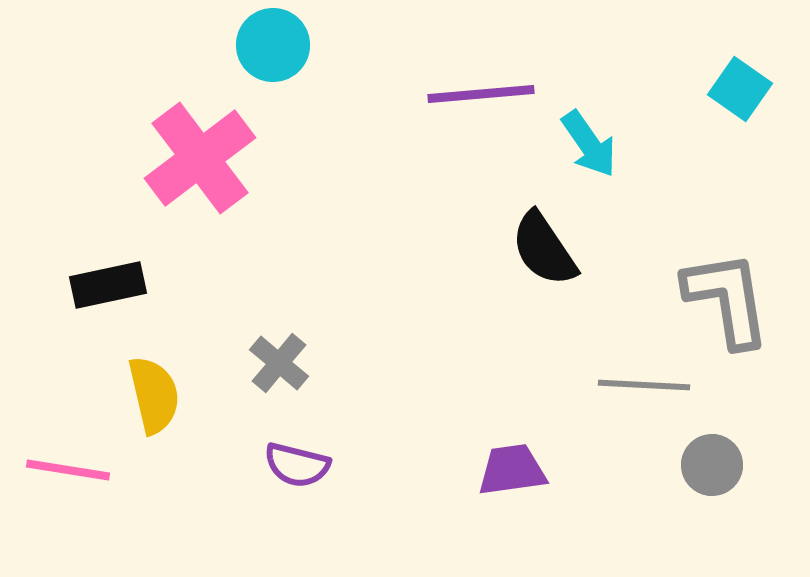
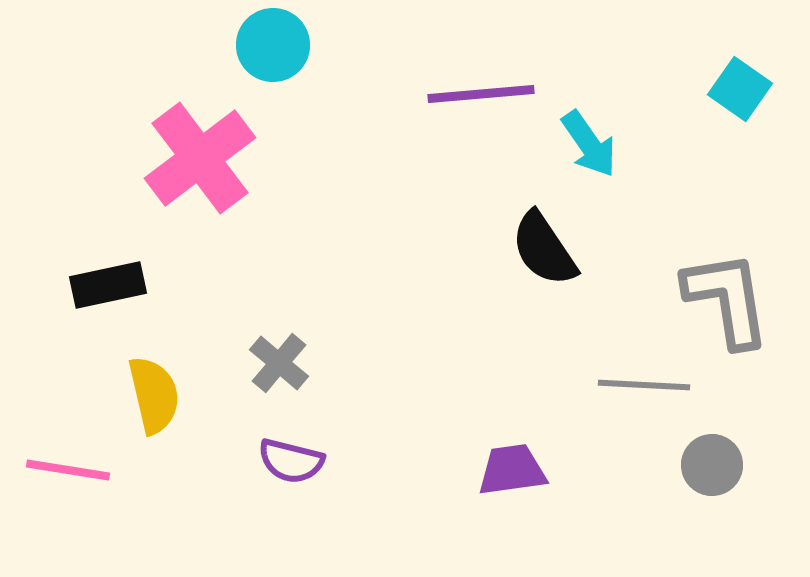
purple semicircle: moved 6 px left, 4 px up
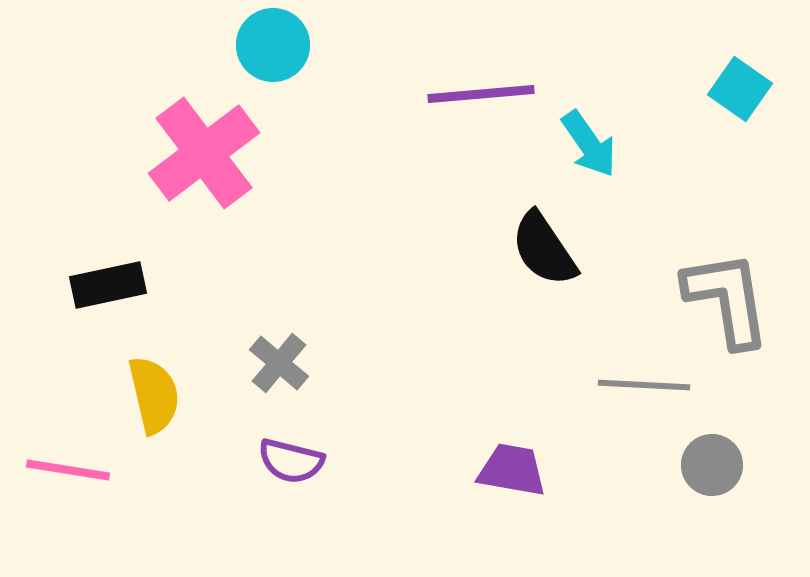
pink cross: moved 4 px right, 5 px up
purple trapezoid: rotated 18 degrees clockwise
